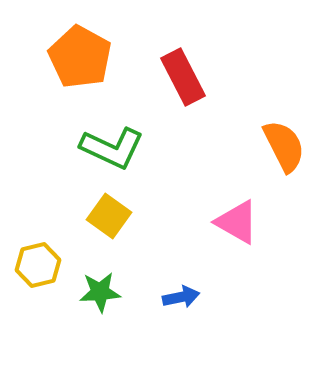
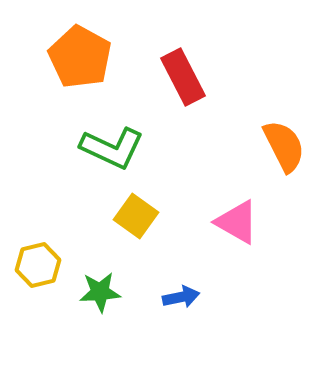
yellow square: moved 27 px right
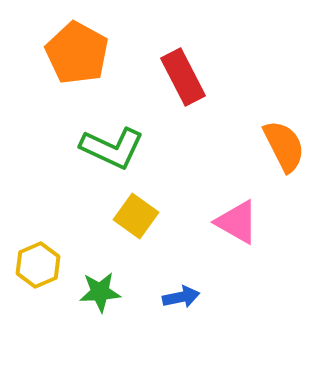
orange pentagon: moved 3 px left, 4 px up
yellow hexagon: rotated 9 degrees counterclockwise
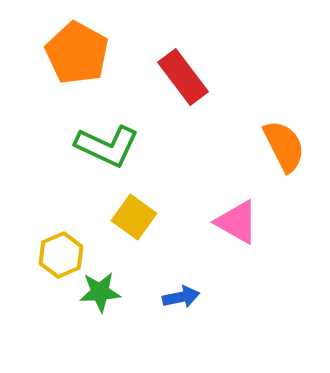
red rectangle: rotated 10 degrees counterclockwise
green L-shape: moved 5 px left, 2 px up
yellow square: moved 2 px left, 1 px down
yellow hexagon: moved 23 px right, 10 px up
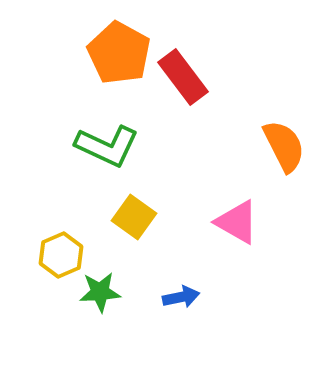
orange pentagon: moved 42 px right
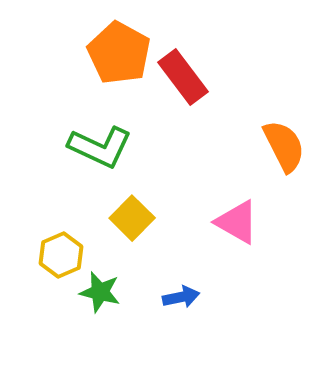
green L-shape: moved 7 px left, 1 px down
yellow square: moved 2 px left, 1 px down; rotated 9 degrees clockwise
green star: rotated 18 degrees clockwise
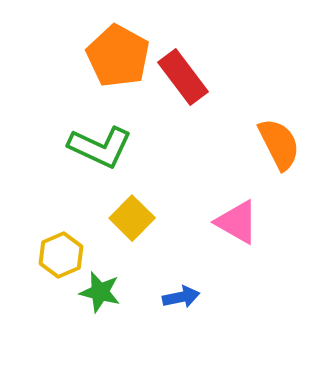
orange pentagon: moved 1 px left, 3 px down
orange semicircle: moved 5 px left, 2 px up
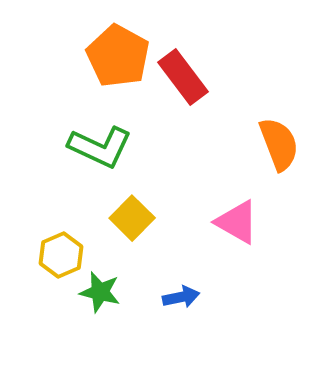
orange semicircle: rotated 6 degrees clockwise
